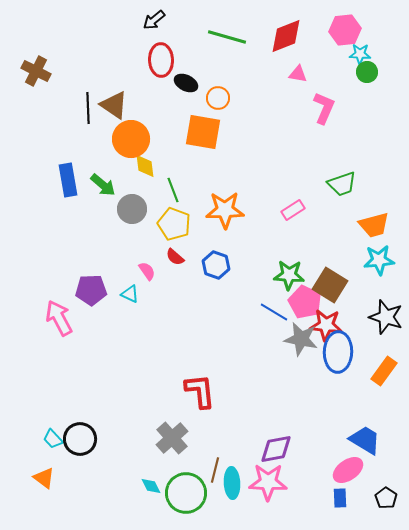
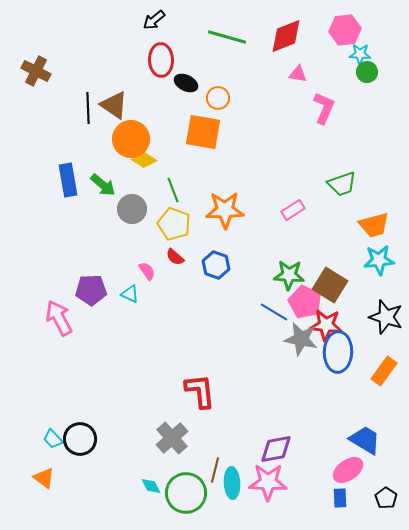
yellow diamond at (145, 166): moved 1 px left, 6 px up; rotated 50 degrees counterclockwise
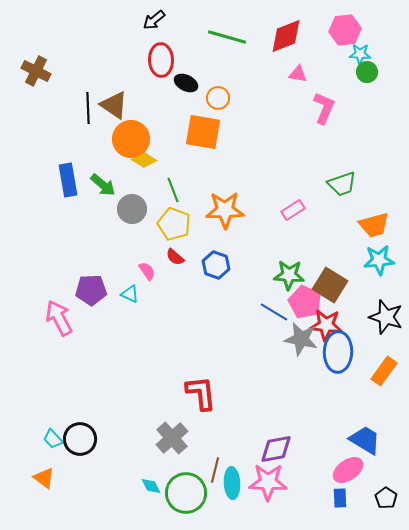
red L-shape at (200, 391): moved 1 px right, 2 px down
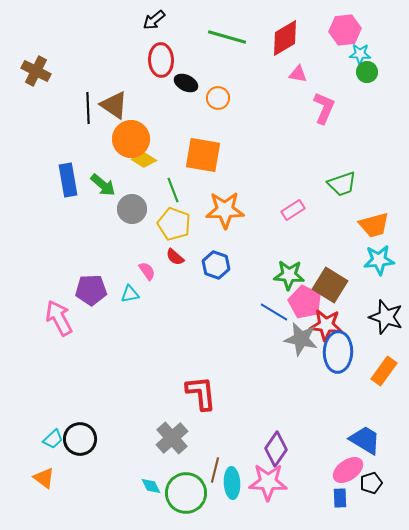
red diamond at (286, 36): moved 1 px left, 2 px down; rotated 9 degrees counterclockwise
orange square at (203, 132): moved 23 px down
cyan triangle at (130, 294): rotated 36 degrees counterclockwise
cyan trapezoid at (53, 439): rotated 90 degrees counterclockwise
purple diamond at (276, 449): rotated 44 degrees counterclockwise
black pentagon at (386, 498): moved 15 px left, 15 px up; rotated 20 degrees clockwise
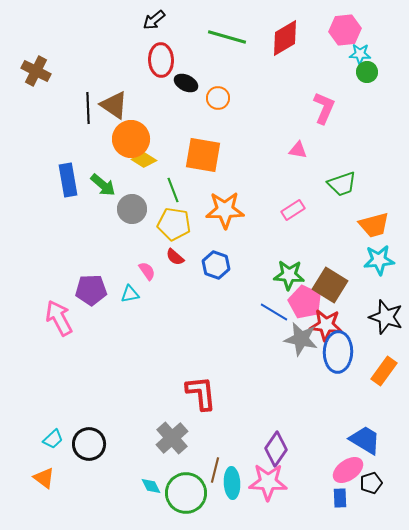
pink triangle at (298, 74): moved 76 px down
yellow pentagon at (174, 224): rotated 12 degrees counterclockwise
black circle at (80, 439): moved 9 px right, 5 px down
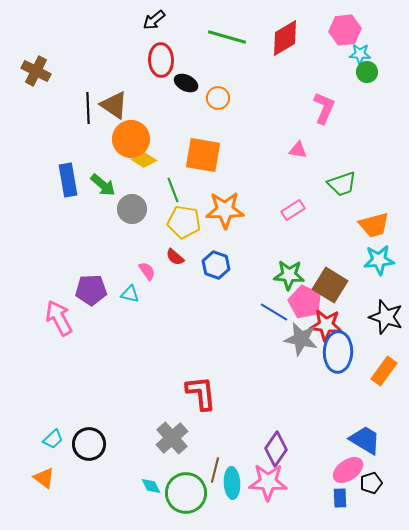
yellow pentagon at (174, 224): moved 10 px right, 2 px up
cyan triangle at (130, 294): rotated 24 degrees clockwise
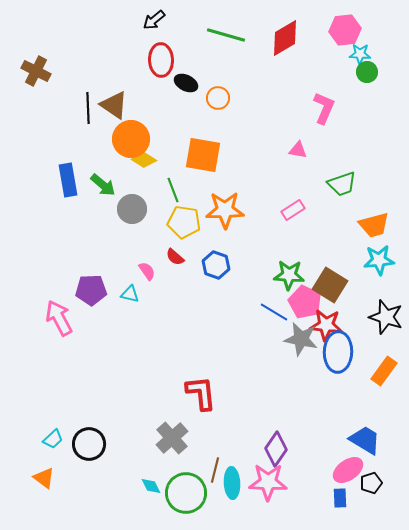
green line at (227, 37): moved 1 px left, 2 px up
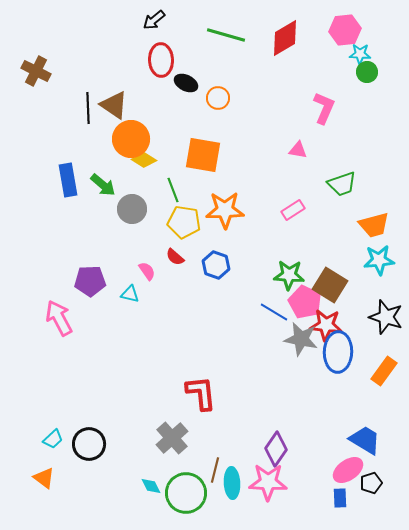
purple pentagon at (91, 290): moved 1 px left, 9 px up
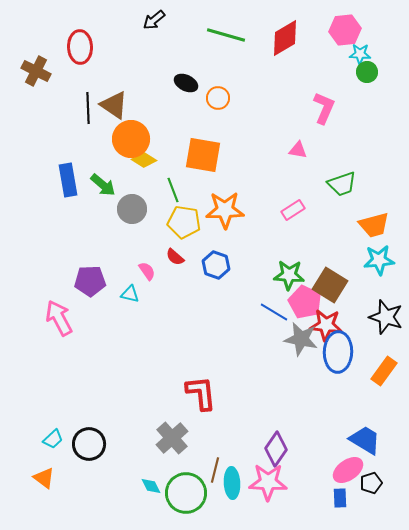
red ellipse at (161, 60): moved 81 px left, 13 px up
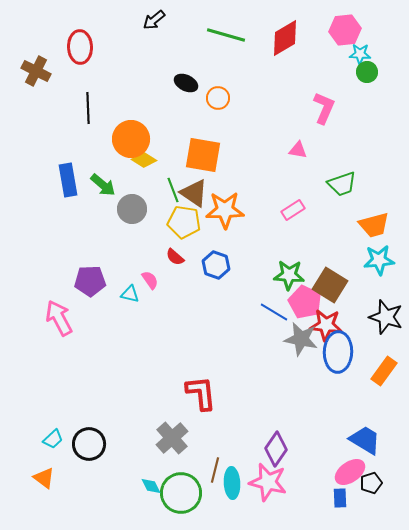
brown triangle at (114, 105): moved 80 px right, 88 px down
pink semicircle at (147, 271): moved 3 px right, 9 px down
pink ellipse at (348, 470): moved 2 px right, 2 px down
pink star at (268, 482): rotated 12 degrees clockwise
green circle at (186, 493): moved 5 px left
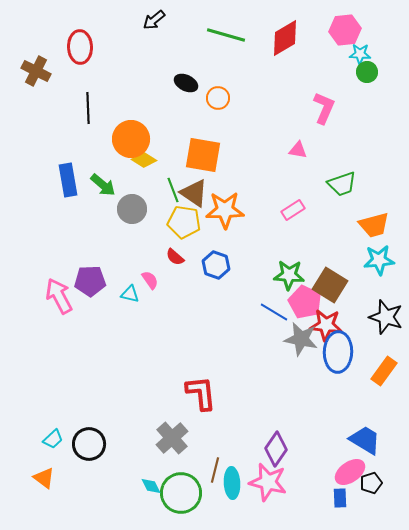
pink arrow at (59, 318): moved 22 px up
